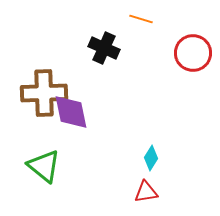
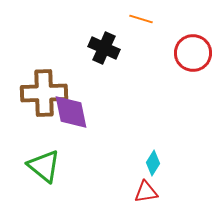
cyan diamond: moved 2 px right, 5 px down
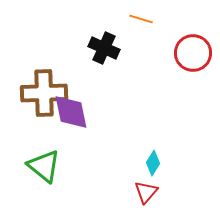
red triangle: rotated 40 degrees counterclockwise
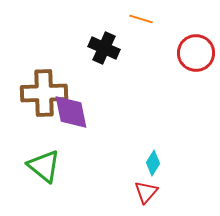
red circle: moved 3 px right
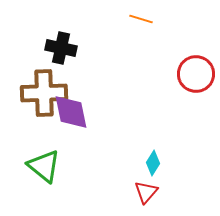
black cross: moved 43 px left; rotated 12 degrees counterclockwise
red circle: moved 21 px down
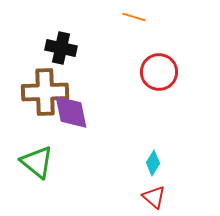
orange line: moved 7 px left, 2 px up
red circle: moved 37 px left, 2 px up
brown cross: moved 1 px right, 1 px up
green triangle: moved 7 px left, 4 px up
red triangle: moved 8 px right, 5 px down; rotated 30 degrees counterclockwise
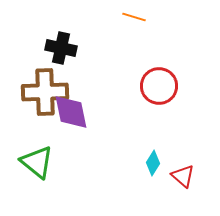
red circle: moved 14 px down
red triangle: moved 29 px right, 21 px up
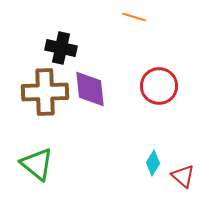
purple diamond: moved 19 px right, 23 px up; rotated 6 degrees clockwise
green triangle: moved 2 px down
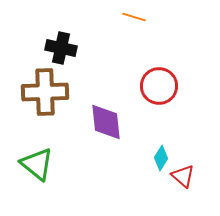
purple diamond: moved 16 px right, 33 px down
cyan diamond: moved 8 px right, 5 px up
